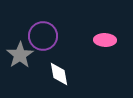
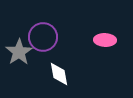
purple circle: moved 1 px down
gray star: moved 1 px left, 3 px up
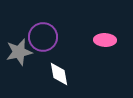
gray star: rotated 20 degrees clockwise
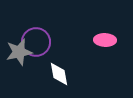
purple circle: moved 7 px left, 5 px down
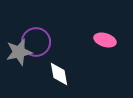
pink ellipse: rotated 15 degrees clockwise
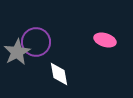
gray star: moved 2 px left; rotated 16 degrees counterclockwise
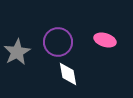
purple circle: moved 22 px right
white diamond: moved 9 px right
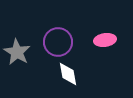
pink ellipse: rotated 25 degrees counterclockwise
gray star: rotated 12 degrees counterclockwise
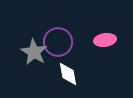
gray star: moved 17 px right
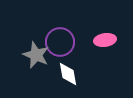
purple circle: moved 2 px right
gray star: moved 2 px right, 3 px down; rotated 8 degrees counterclockwise
